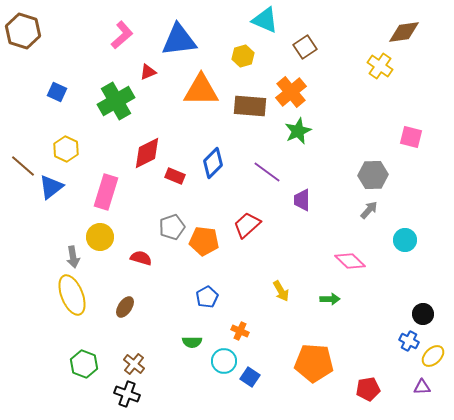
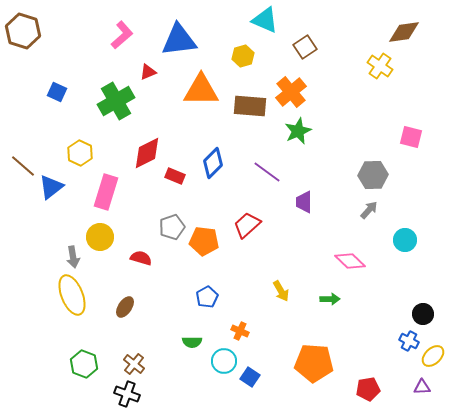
yellow hexagon at (66, 149): moved 14 px right, 4 px down
purple trapezoid at (302, 200): moved 2 px right, 2 px down
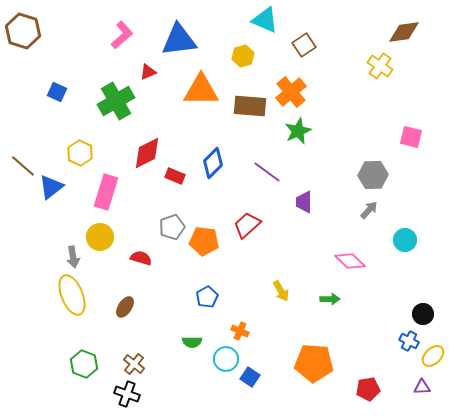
brown square at (305, 47): moved 1 px left, 2 px up
cyan circle at (224, 361): moved 2 px right, 2 px up
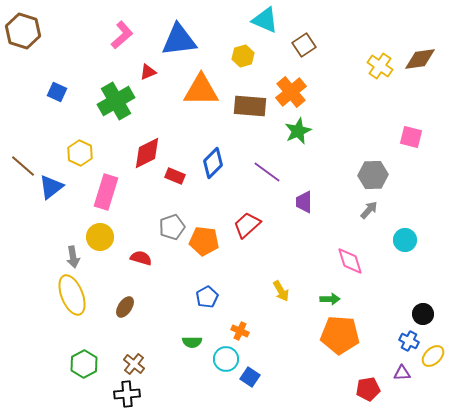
brown diamond at (404, 32): moved 16 px right, 27 px down
pink diamond at (350, 261): rotated 28 degrees clockwise
orange pentagon at (314, 363): moved 26 px right, 28 px up
green hexagon at (84, 364): rotated 12 degrees clockwise
purple triangle at (422, 387): moved 20 px left, 14 px up
black cross at (127, 394): rotated 25 degrees counterclockwise
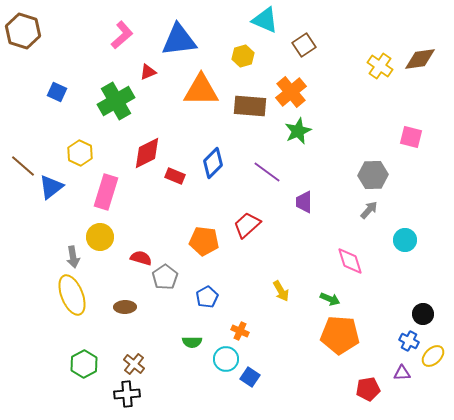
gray pentagon at (172, 227): moved 7 px left, 50 px down; rotated 15 degrees counterclockwise
green arrow at (330, 299): rotated 24 degrees clockwise
brown ellipse at (125, 307): rotated 55 degrees clockwise
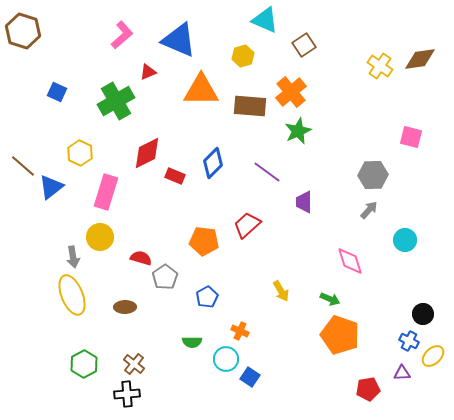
blue triangle at (179, 40): rotated 30 degrees clockwise
orange pentagon at (340, 335): rotated 15 degrees clockwise
